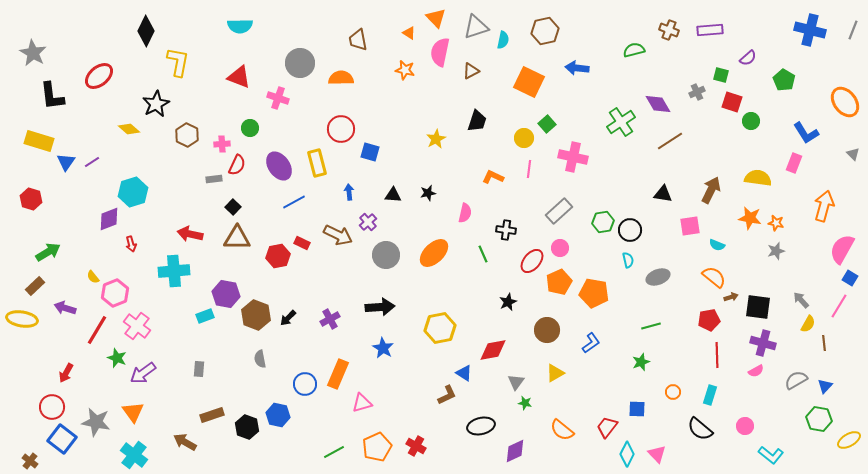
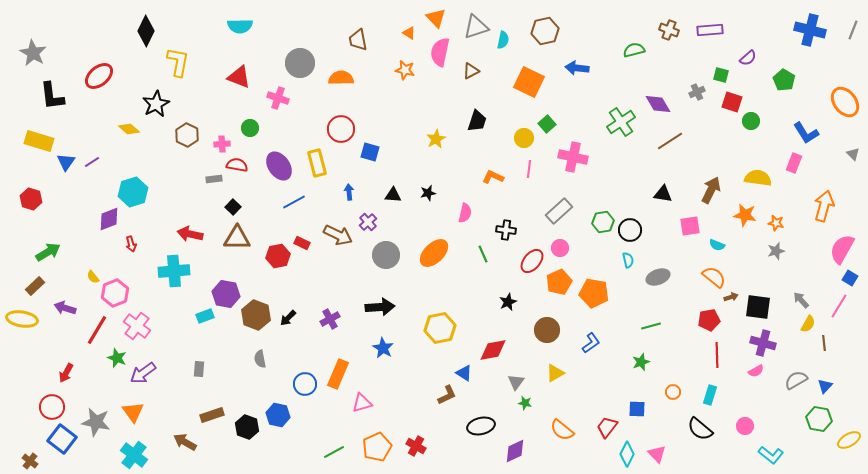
red semicircle at (237, 165): rotated 105 degrees counterclockwise
orange star at (750, 218): moved 5 px left, 3 px up
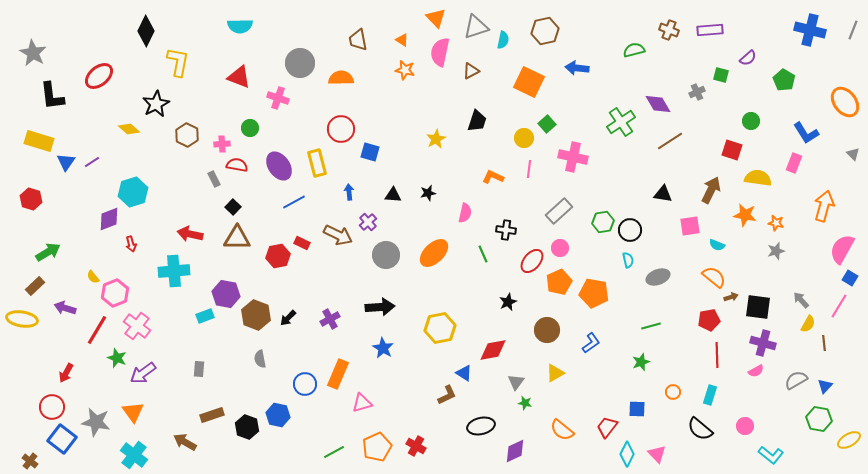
orange triangle at (409, 33): moved 7 px left, 7 px down
red square at (732, 102): moved 48 px down
gray rectangle at (214, 179): rotated 70 degrees clockwise
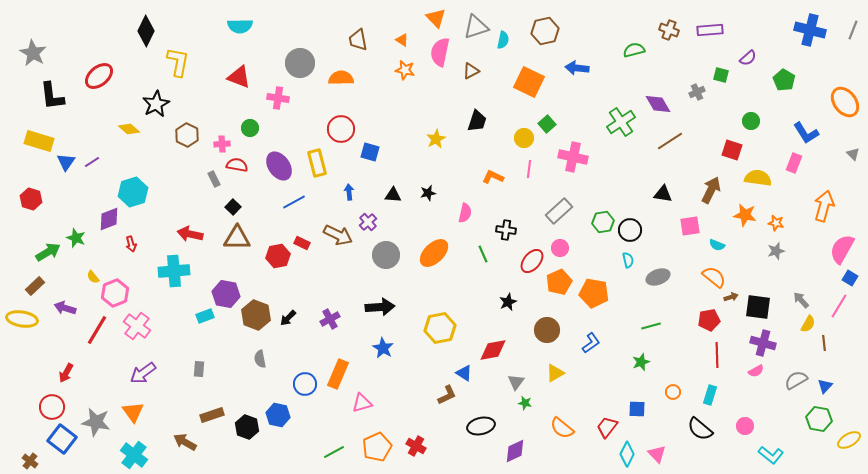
pink cross at (278, 98): rotated 10 degrees counterclockwise
green star at (117, 358): moved 41 px left, 120 px up
orange semicircle at (562, 430): moved 2 px up
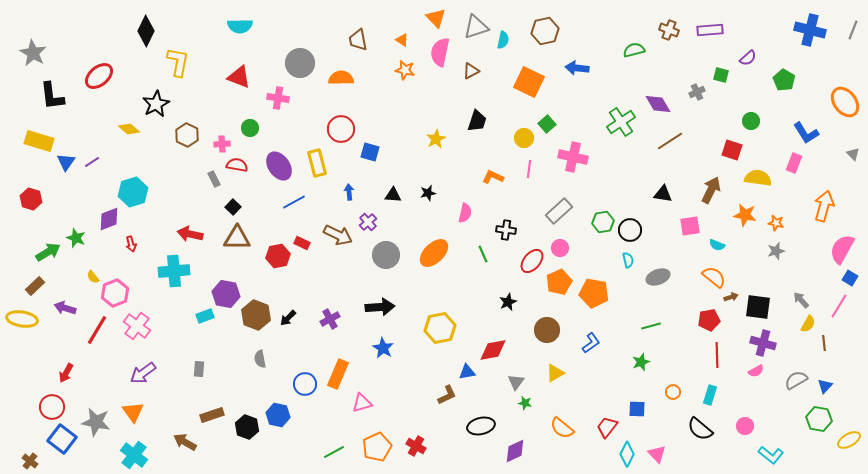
blue triangle at (464, 373): moved 3 px right, 1 px up; rotated 42 degrees counterclockwise
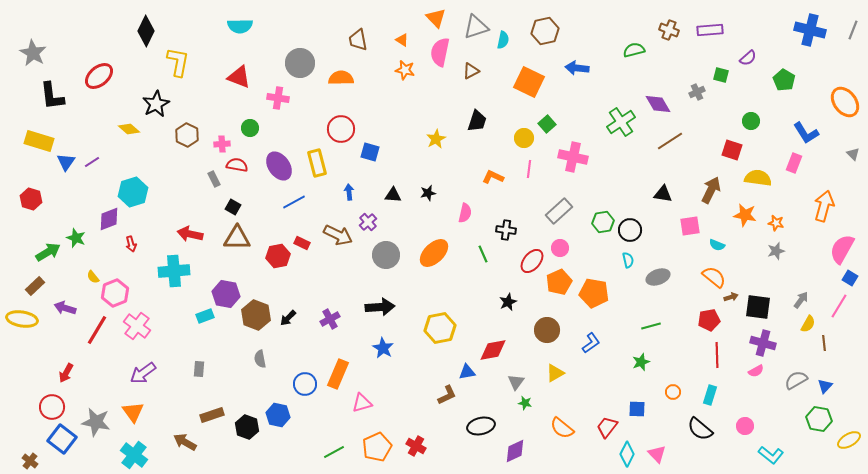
black square at (233, 207): rotated 14 degrees counterclockwise
gray arrow at (801, 300): rotated 78 degrees clockwise
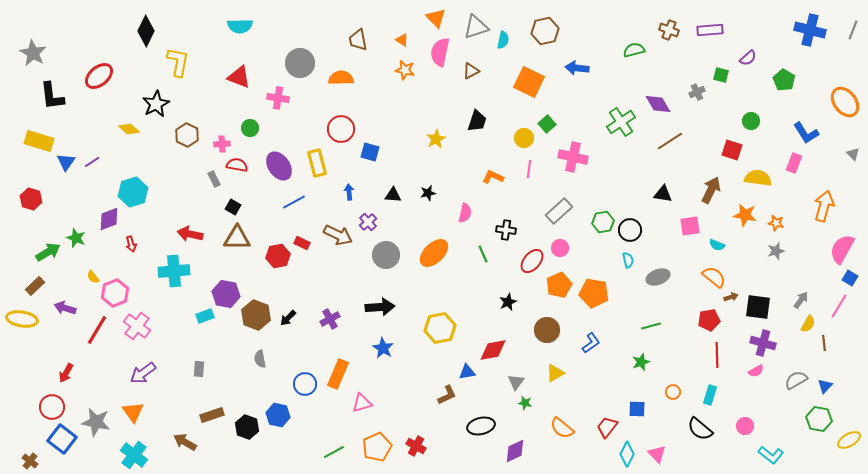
orange pentagon at (559, 282): moved 3 px down
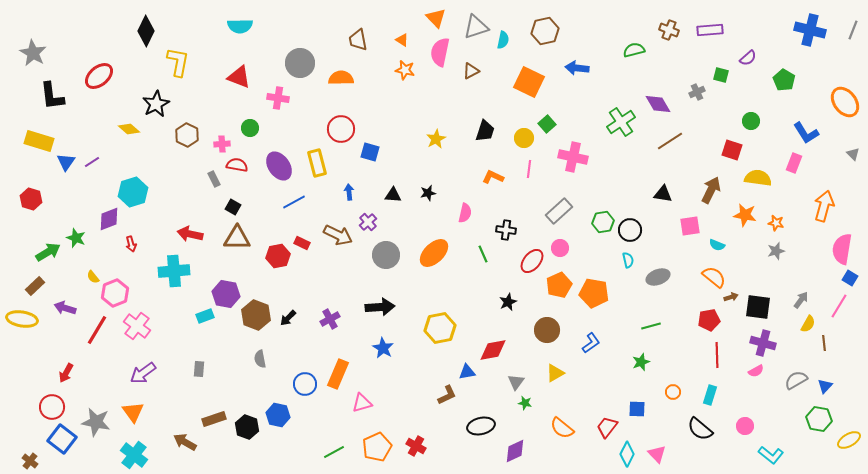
black trapezoid at (477, 121): moved 8 px right, 10 px down
pink semicircle at (842, 249): rotated 20 degrees counterclockwise
brown rectangle at (212, 415): moved 2 px right, 4 px down
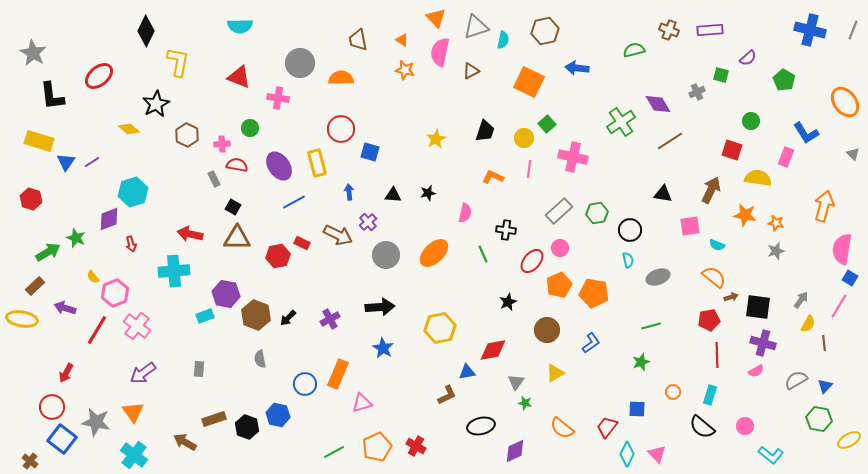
pink rectangle at (794, 163): moved 8 px left, 6 px up
green hexagon at (603, 222): moved 6 px left, 9 px up
black semicircle at (700, 429): moved 2 px right, 2 px up
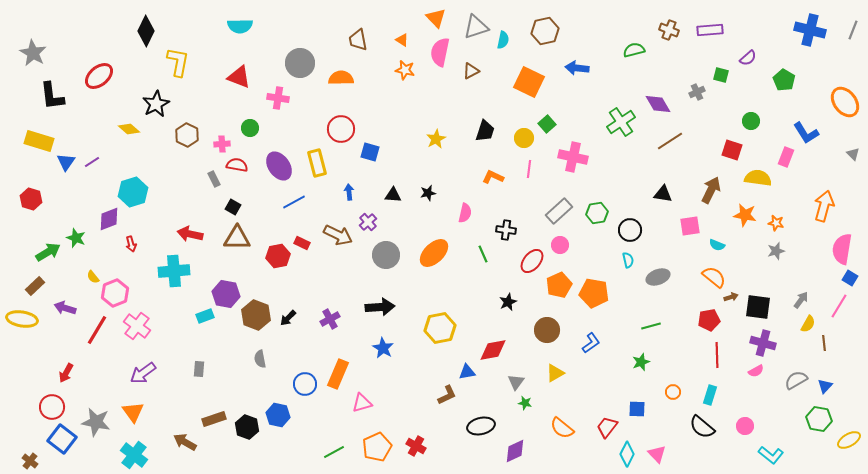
pink circle at (560, 248): moved 3 px up
